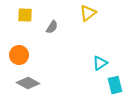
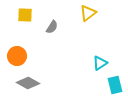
orange circle: moved 2 px left, 1 px down
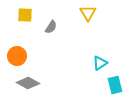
yellow triangle: rotated 24 degrees counterclockwise
gray semicircle: moved 1 px left
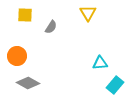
cyan triangle: rotated 28 degrees clockwise
cyan rectangle: rotated 54 degrees clockwise
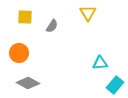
yellow square: moved 2 px down
gray semicircle: moved 1 px right, 1 px up
orange circle: moved 2 px right, 3 px up
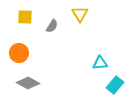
yellow triangle: moved 8 px left, 1 px down
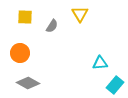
orange circle: moved 1 px right
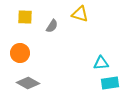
yellow triangle: rotated 42 degrees counterclockwise
cyan triangle: moved 1 px right
cyan rectangle: moved 5 px left, 2 px up; rotated 42 degrees clockwise
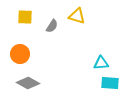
yellow triangle: moved 3 px left, 2 px down
orange circle: moved 1 px down
cyan rectangle: rotated 12 degrees clockwise
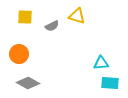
gray semicircle: rotated 32 degrees clockwise
orange circle: moved 1 px left
